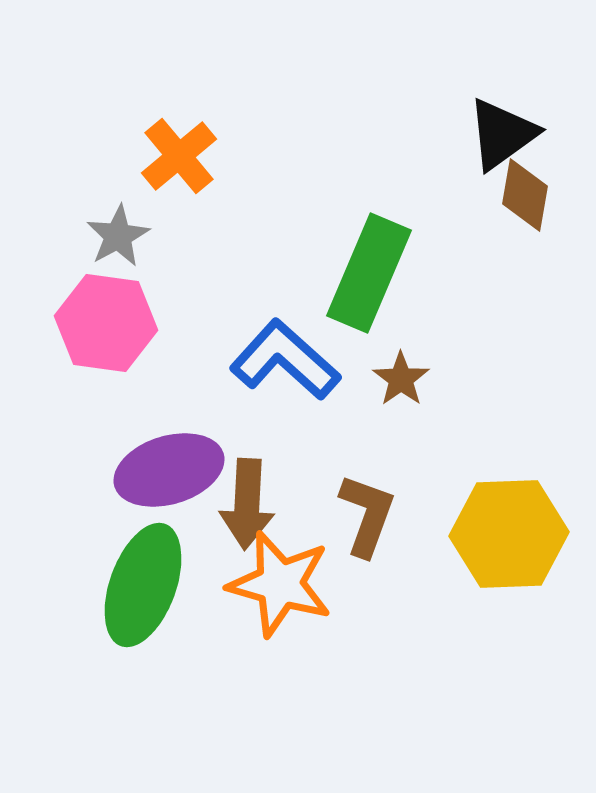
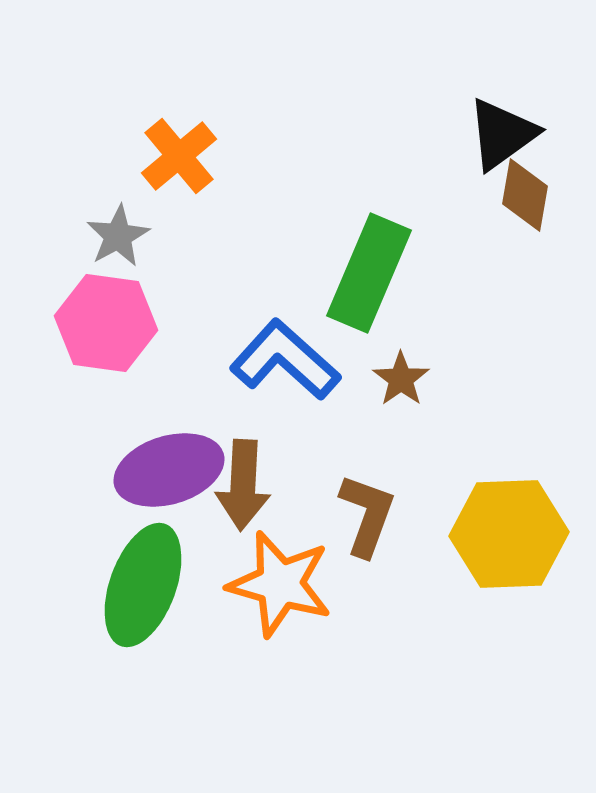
brown arrow: moved 4 px left, 19 px up
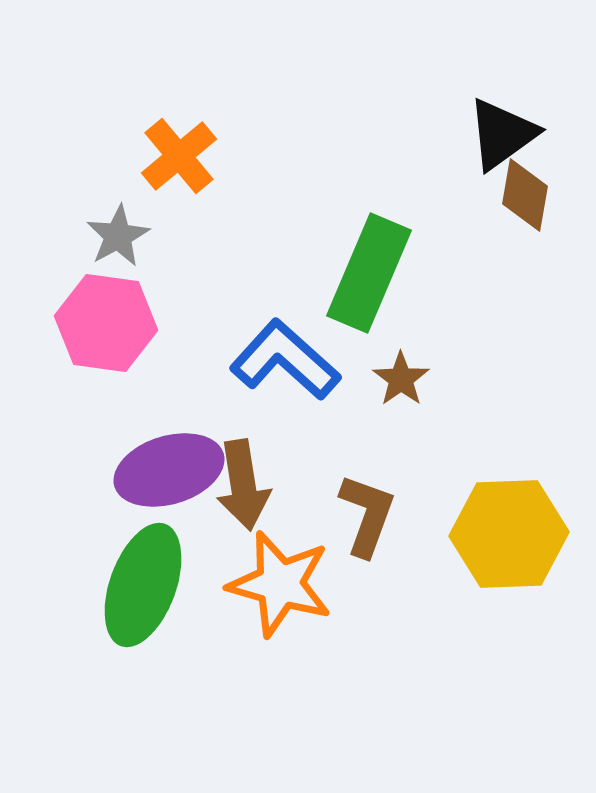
brown arrow: rotated 12 degrees counterclockwise
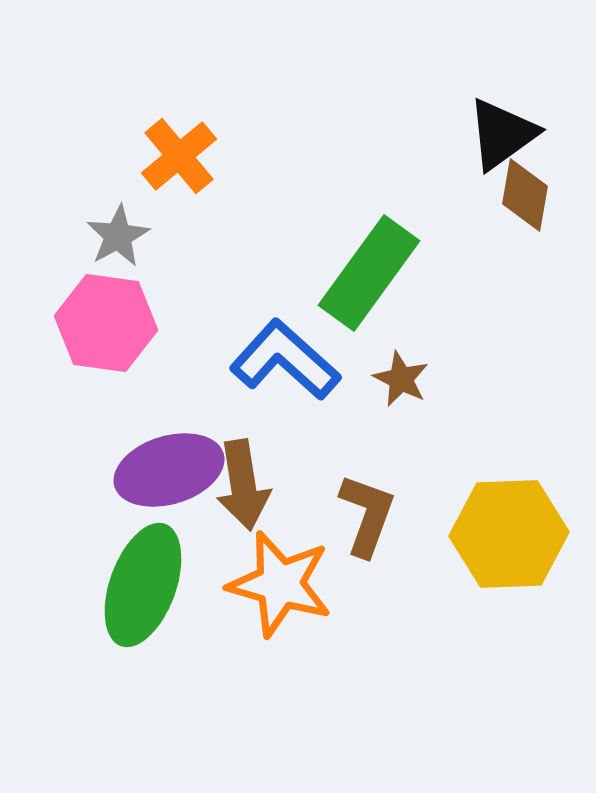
green rectangle: rotated 13 degrees clockwise
brown star: rotated 10 degrees counterclockwise
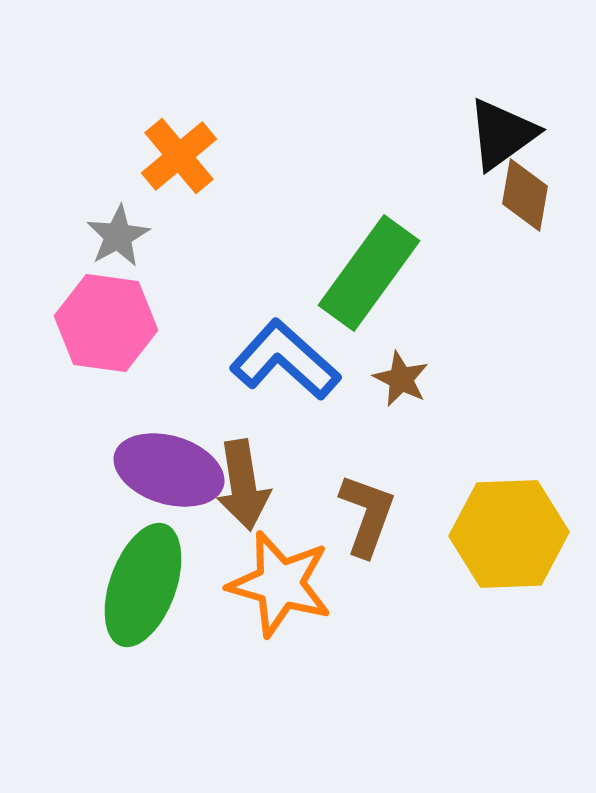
purple ellipse: rotated 34 degrees clockwise
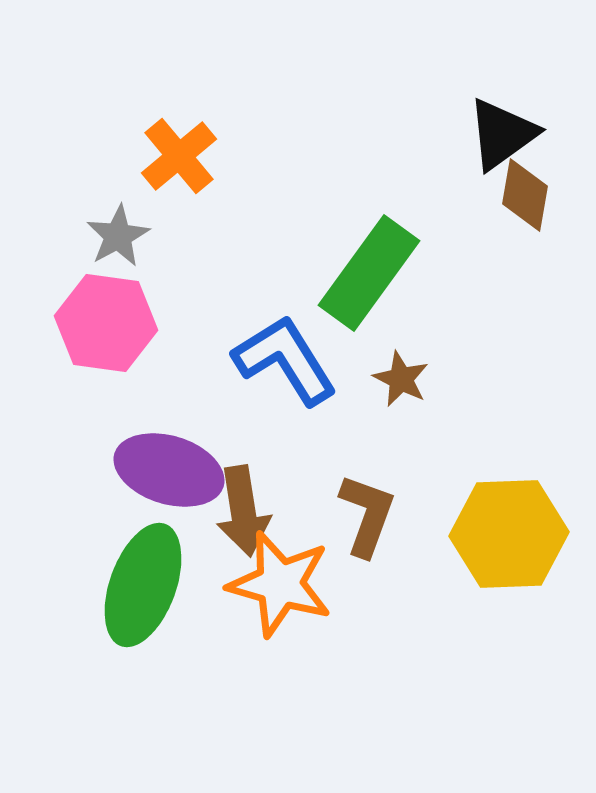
blue L-shape: rotated 16 degrees clockwise
brown arrow: moved 26 px down
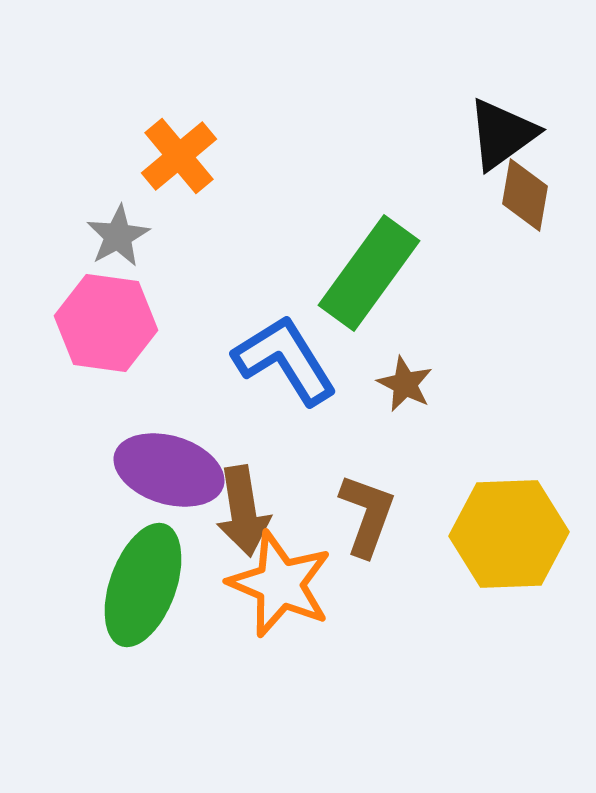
brown star: moved 4 px right, 5 px down
orange star: rotated 7 degrees clockwise
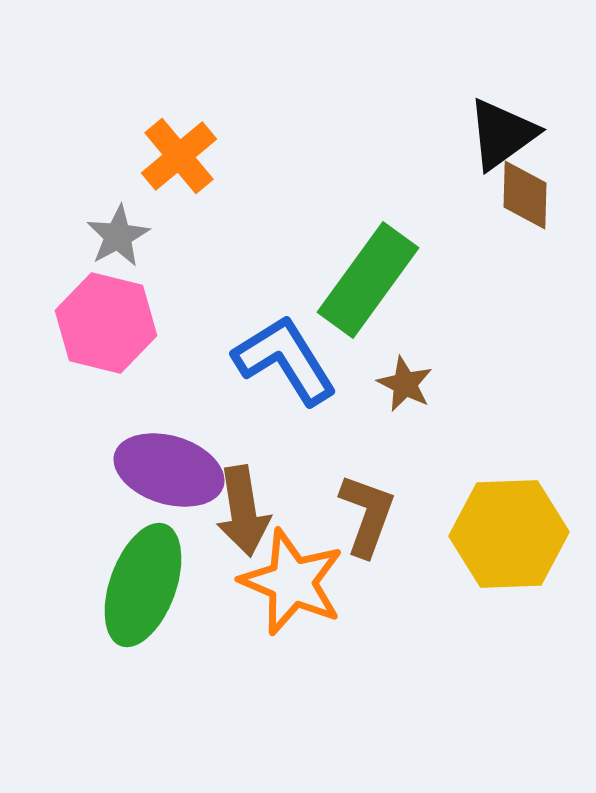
brown diamond: rotated 8 degrees counterclockwise
green rectangle: moved 1 px left, 7 px down
pink hexagon: rotated 6 degrees clockwise
orange star: moved 12 px right, 2 px up
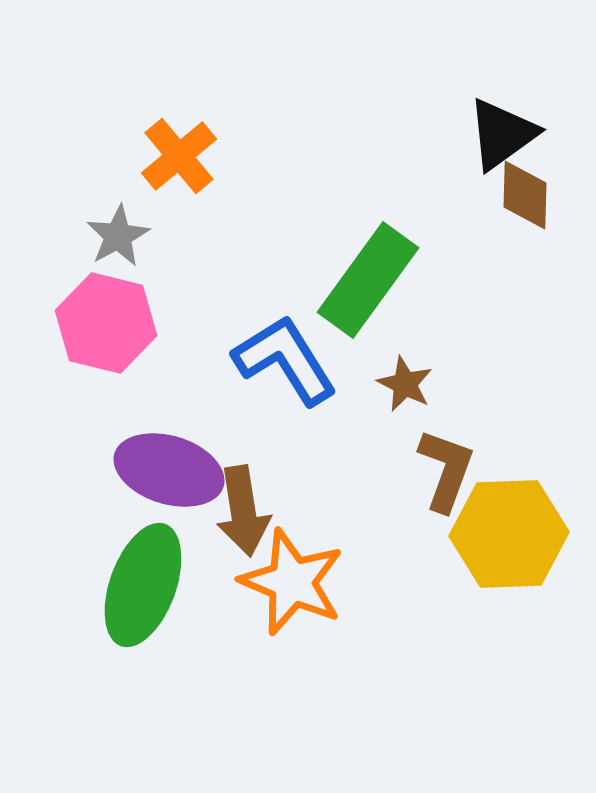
brown L-shape: moved 79 px right, 45 px up
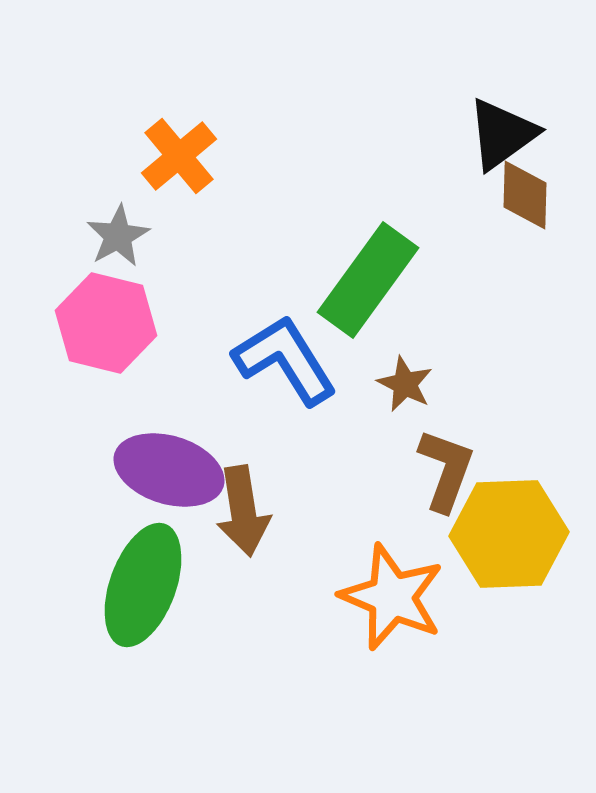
orange star: moved 100 px right, 15 px down
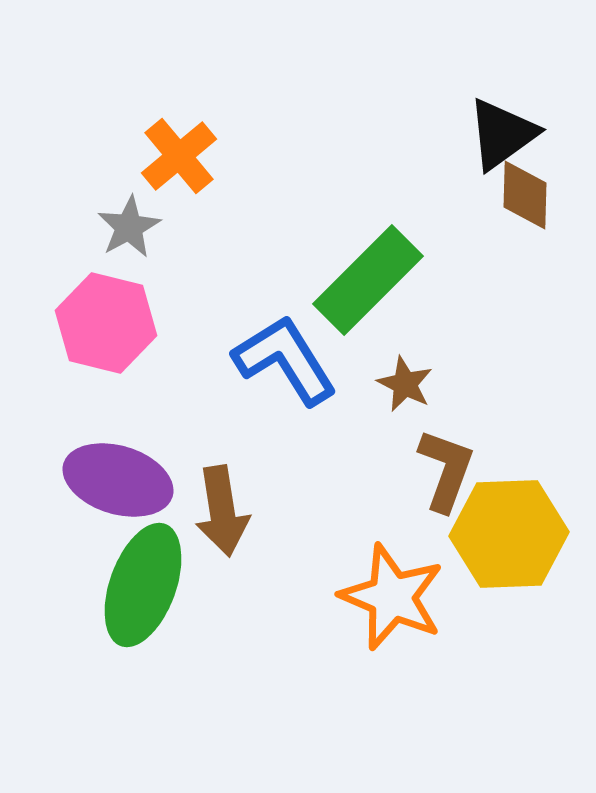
gray star: moved 11 px right, 9 px up
green rectangle: rotated 9 degrees clockwise
purple ellipse: moved 51 px left, 10 px down
brown arrow: moved 21 px left
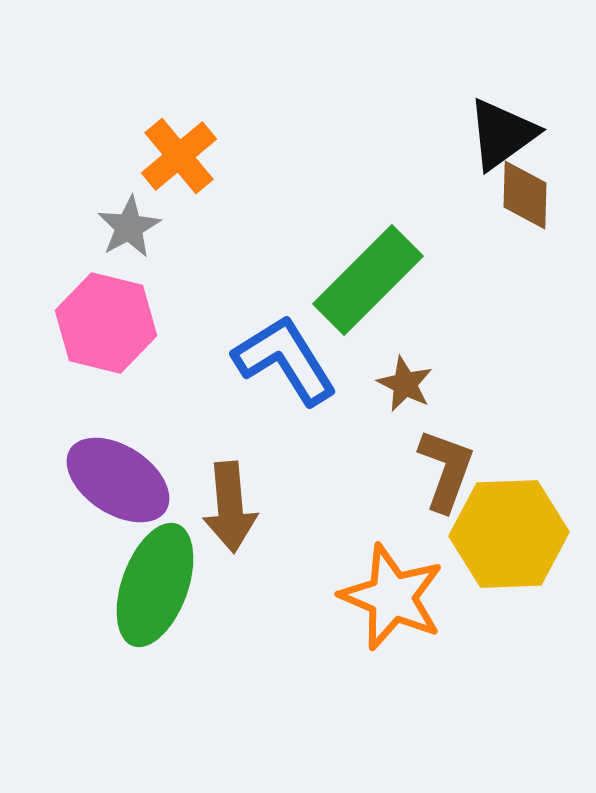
purple ellipse: rotated 16 degrees clockwise
brown arrow: moved 8 px right, 4 px up; rotated 4 degrees clockwise
green ellipse: moved 12 px right
